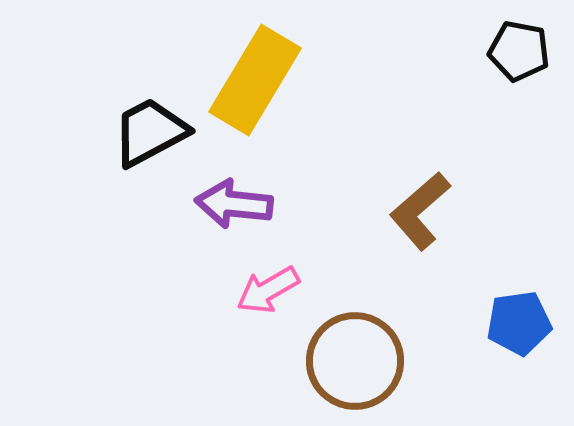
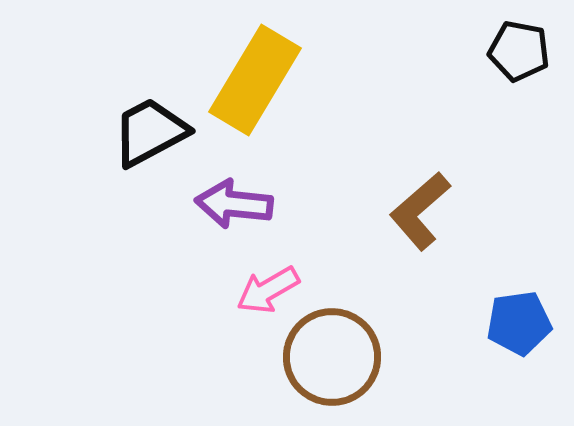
brown circle: moved 23 px left, 4 px up
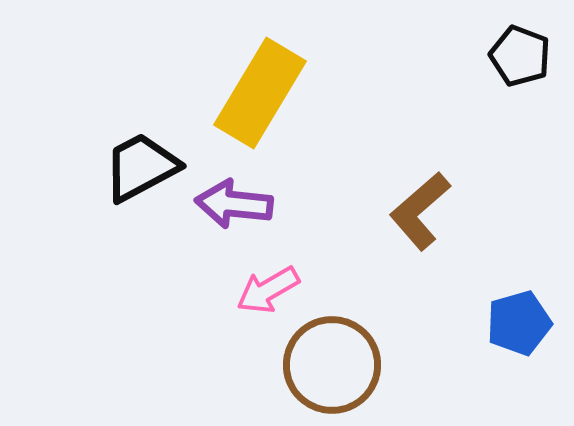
black pentagon: moved 1 px right, 5 px down; rotated 10 degrees clockwise
yellow rectangle: moved 5 px right, 13 px down
black trapezoid: moved 9 px left, 35 px down
blue pentagon: rotated 8 degrees counterclockwise
brown circle: moved 8 px down
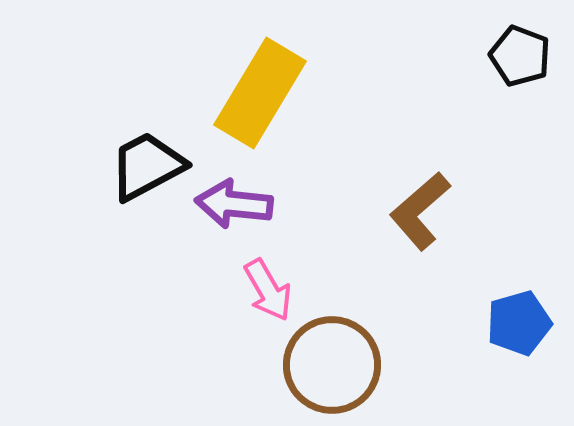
black trapezoid: moved 6 px right, 1 px up
pink arrow: rotated 90 degrees counterclockwise
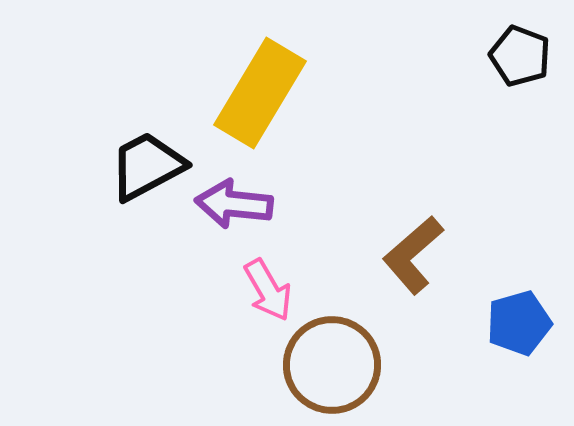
brown L-shape: moved 7 px left, 44 px down
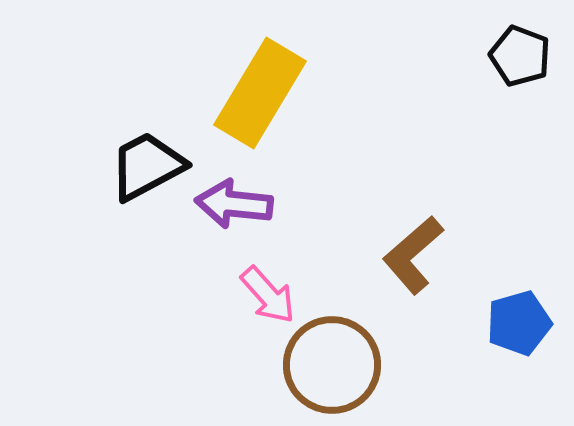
pink arrow: moved 5 px down; rotated 12 degrees counterclockwise
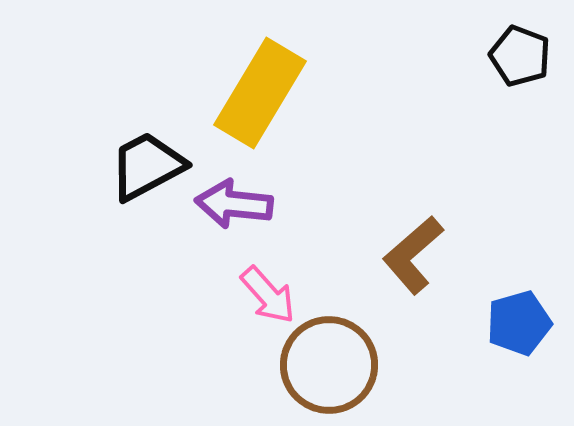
brown circle: moved 3 px left
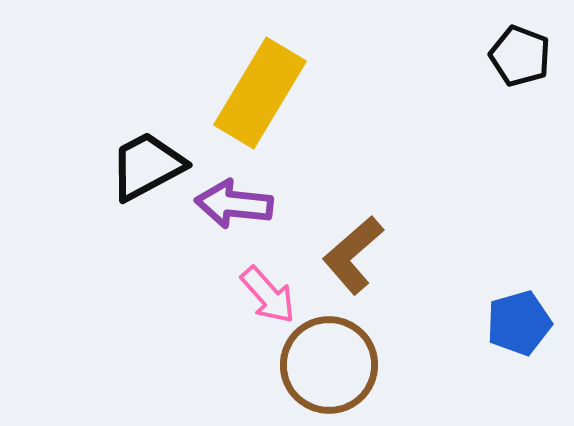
brown L-shape: moved 60 px left
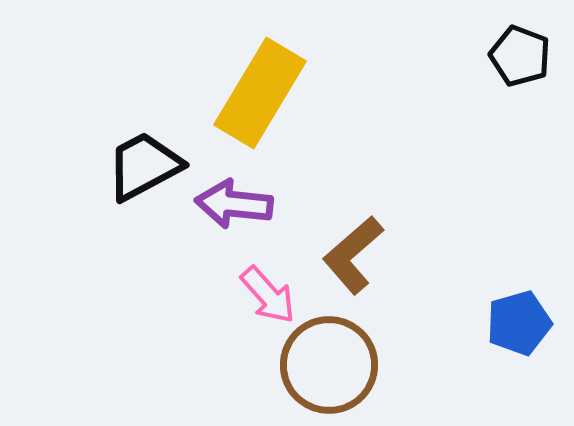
black trapezoid: moved 3 px left
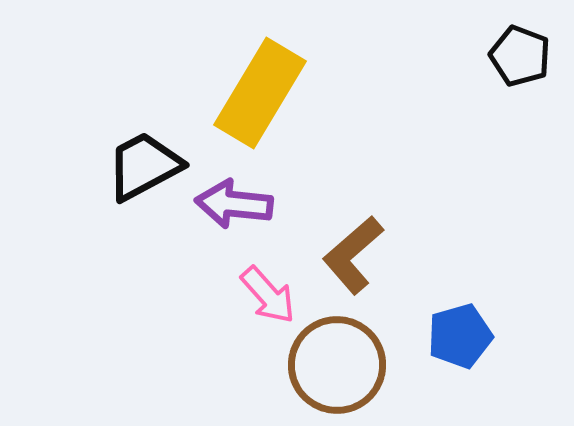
blue pentagon: moved 59 px left, 13 px down
brown circle: moved 8 px right
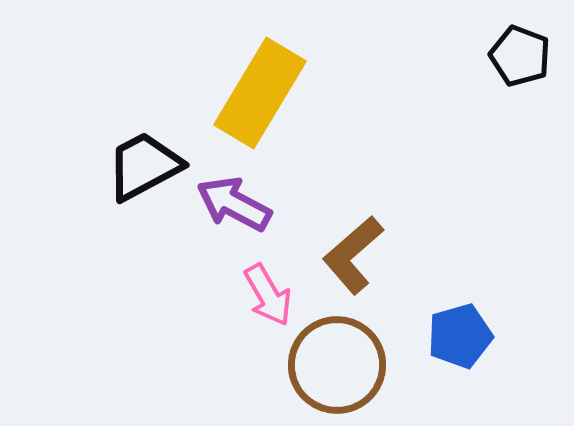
purple arrow: rotated 22 degrees clockwise
pink arrow: rotated 12 degrees clockwise
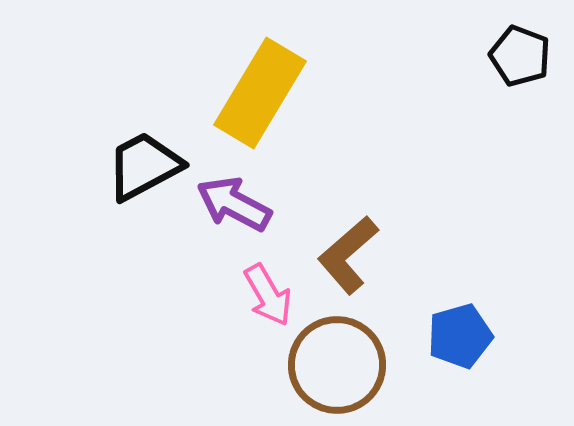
brown L-shape: moved 5 px left
